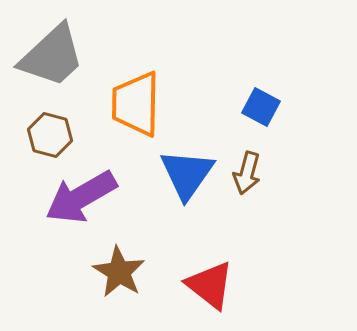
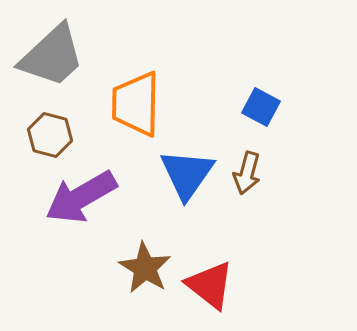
brown star: moved 26 px right, 4 px up
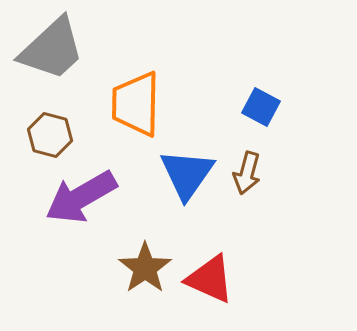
gray trapezoid: moved 7 px up
brown star: rotated 6 degrees clockwise
red triangle: moved 6 px up; rotated 14 degrees counterclockwise
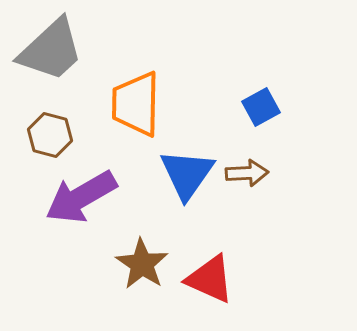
gray trapezoid: moved 1 px left, 1 px down
blue square: rotated 33 degrees clockwise
brown arrow: rotated 108 degrees counterclockwise
brown star: moved 3 px left, 4 px up; rotated 4 degrees counterclockwise
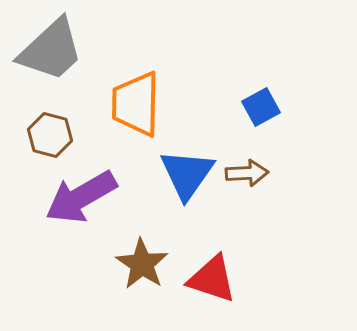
red triangle: moved 2 px right; rotated 6 degrees counterclockwise
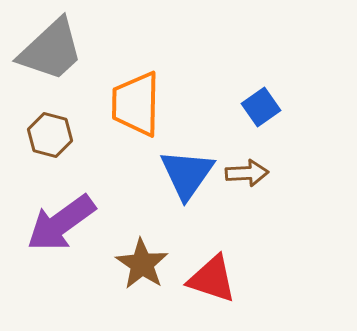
blue square: rotated 6 degrees counterclockwise
purple arrow: moved 20 px left, 26 px down; rotated 6 degrees counterclockwise
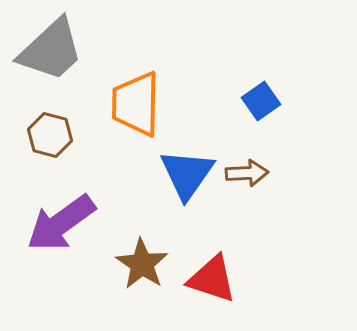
blue square: moved 6 px up
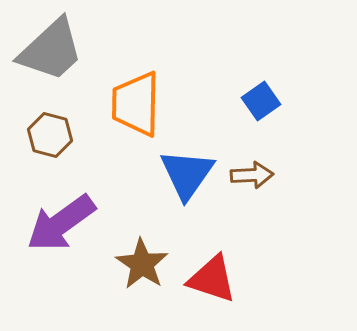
brown arrow: moved 5 px right, 2 px down
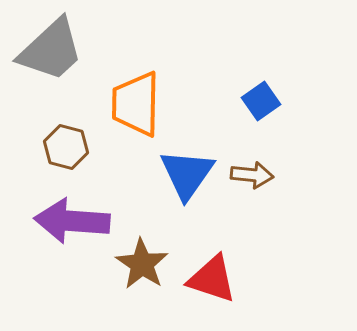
brown hexagon: moved 16 px right, 12 px down
brown arrow: rotated 9 degrees clockwise
purple arrow: moved 11 px right, 2 px up; rotated 40 degrees clockwise
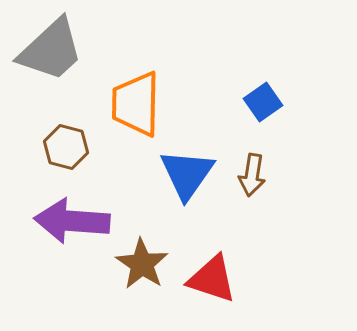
blue square: moved 2 px right, 1 px down
brown arrow: rotated 93 degrees clockwise
